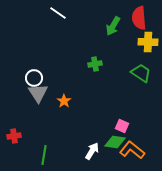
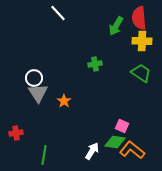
white line: rotated 12 degrees clockwise
green arrow: moved 3 px right
yellow cross: moved 6 px left, 1 px up
red cross: moved 2 px right, 3 px up
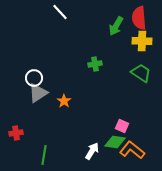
white line: moved 2 px right, 1 px up
gray triangle: rotated 30 degrees clockwise
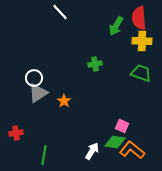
green trapezoid: rotated 15 degrees counterclockwise
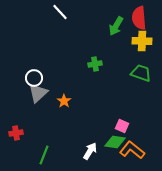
gray triangle: rotated 10 degrees counterclockwise
white arrow: moved 2 px left
green line: rotated 12 degrees clockwise
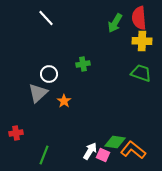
white line: moved 14 px left, 6 px down
green arrow: moved 1 px left, 3 px up
green cross: moved 12 px left
white circle: moved 15 px right, 4 px up
pink square: moved 19 px left, 29 px down
orange L-shape: moved 1 px right
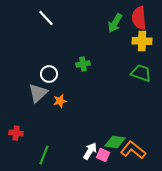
orange star: moved 4 px left; rotated 24 degrees clockwise
red cross: rotated 16 degrees clockwise
